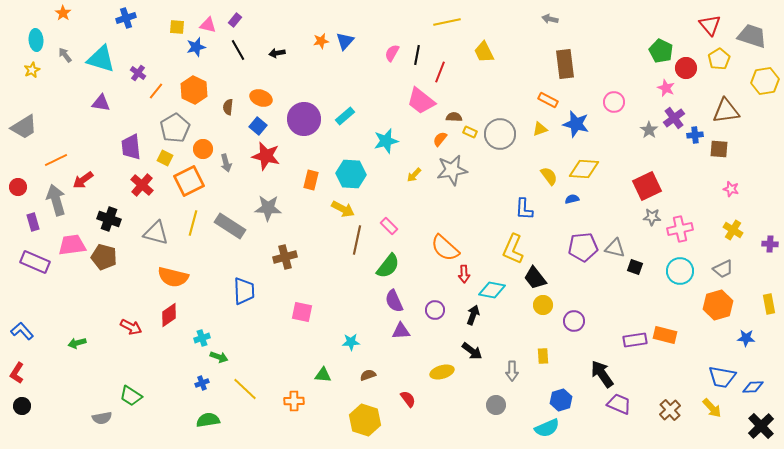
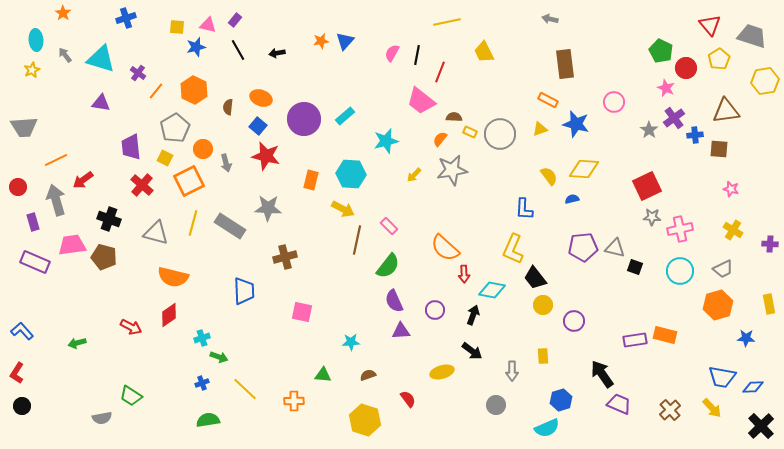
gray trapezoid at (24, 127): rotated 28 degrees clockwise
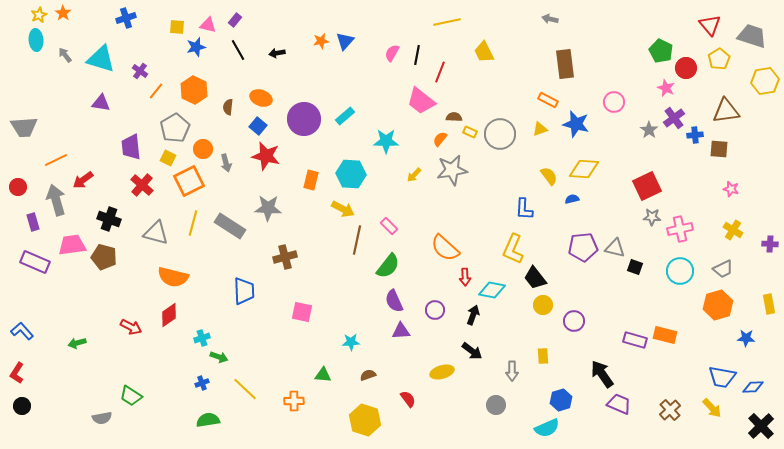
yellow star at (32, 70): moved 7 px right, 55 px up
purple cross at (138, 73): moved 2 px right, 2 px up
cyan star at (386, 141): rotated 15 degrees clockwise
yellow square at (165, 158): moved 3 px right
red arrow at (464, 274): moved 1 px right, 3 px down
purple rectangle at (635, 340): rotated 25 degrees clockwise
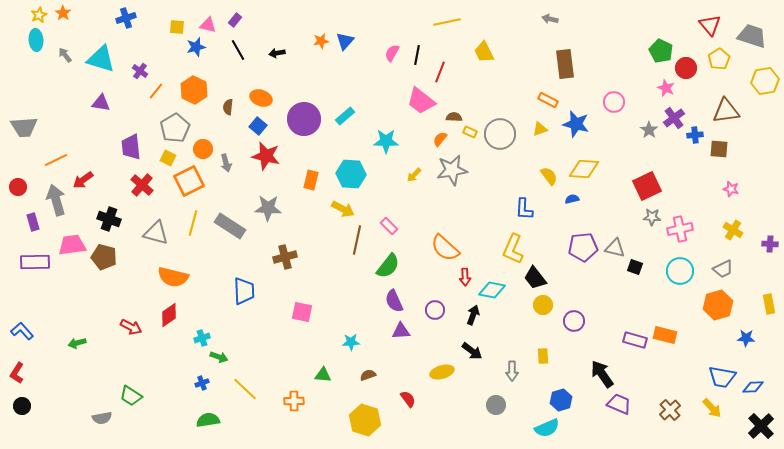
purple rectangle at (35, 262): rotated 24 degrees counterclockwise
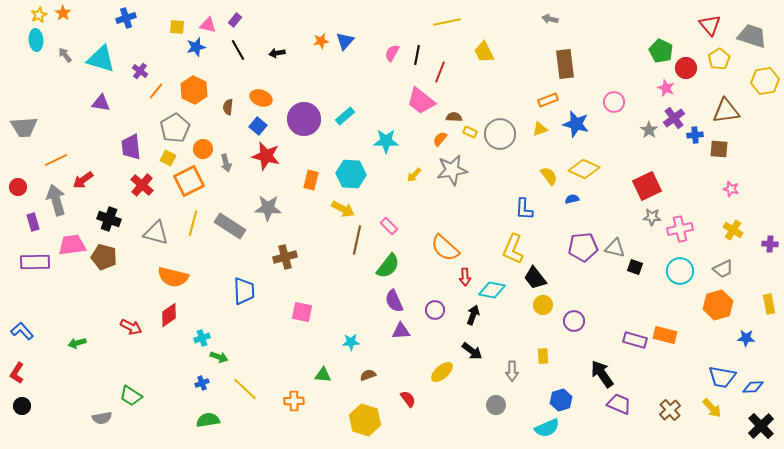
orange rectangle at (548, 100): rotated 48 degrees counterclockwise
yellow diamond at (584, 169): rotated 20 degrees clockwise
yellow ellipse at (442, 372): rotated 25 degrees counterclockwise
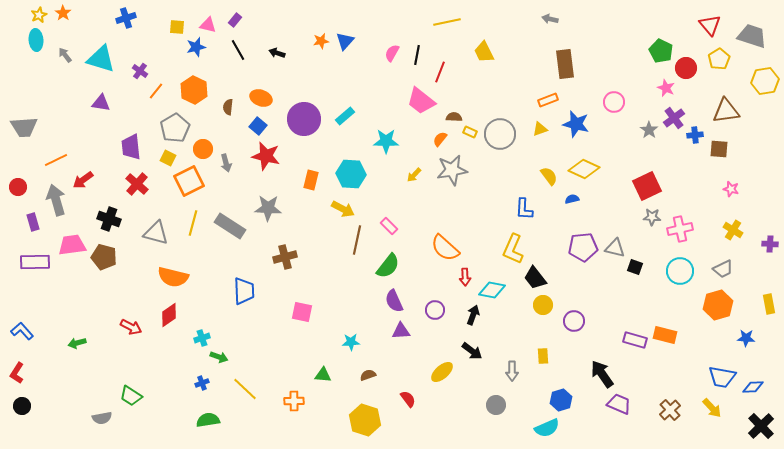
black arrow at (277, 53): rotated 28 degrees clockwise
red cross at (142, 185): moved 5 px left, 1 px up
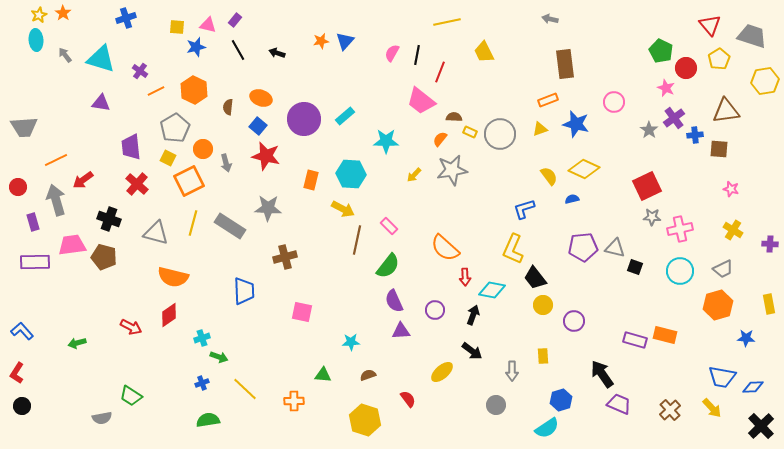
orange line at (156, 91): rotated 24 degrees clockwise
blue L-shape at (524, 209): rotated 70 degrees clockwise
cyan semicircle at (547, 428): rotated 10 degrees counterclockwise
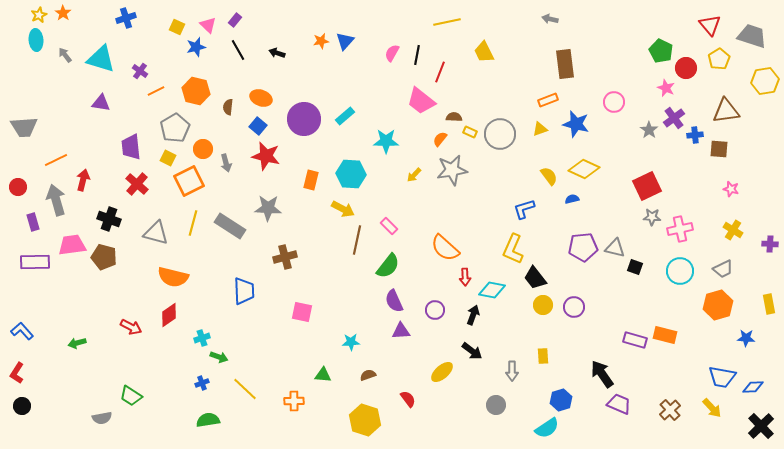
pink triangle at (208, 25): rotated 30 degrees clockwise
yellow square at (177, 27): rotated 21 degrees clockwise
orange hexagon at (194, 90): moved 2 px right, 1 px down; rotated 12 degrees counterclockwise
red arrow at (83, 180): rotated 140 degrees clockwise
purple circle at (574, 321): moved 14 px up
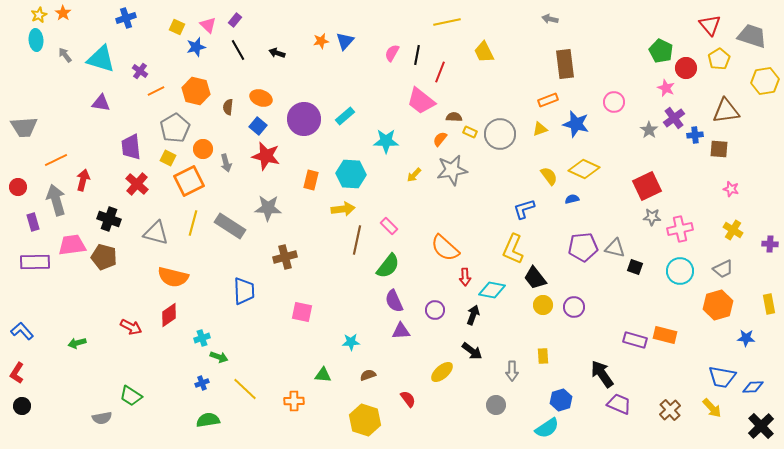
yellow arrow at (343, 209): rotated 35 degrees counterclockwise
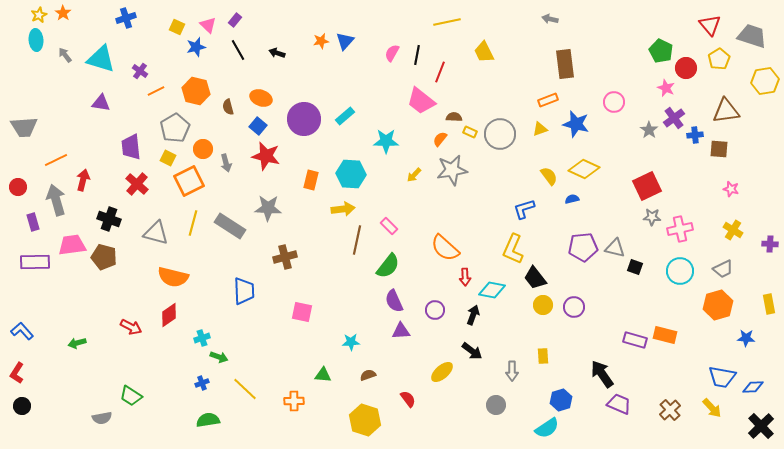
brown semicircle at (228, 107): rotated 21 degrees counterclockwise
